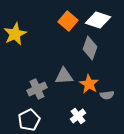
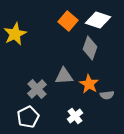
gray cross: rotated 18 degrees counterclockwise
white cross: moved 3 px left
white pentagon: moved 1 px left, 3 px up
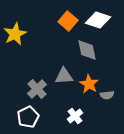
gray diamond: moved 3 px left, 2 px down; rotated 30 degrees counterclockwise
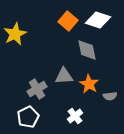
gray cross: rotated 12 degrees clockwise
gray semicircle: moved 3 px right, 1 px down
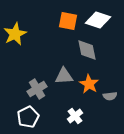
orange square: rotated 30 degrees counterclockwise
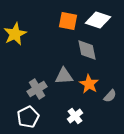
gray semicircle: rotated 40 degrees counterclockwise
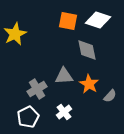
white cross: moved 11 px left, 4 px up
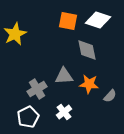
orange star: rotated 24 degrees counterclockwise
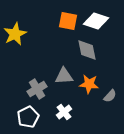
white diamond: moved 2 px left, 1 px down
